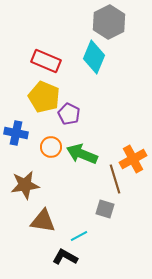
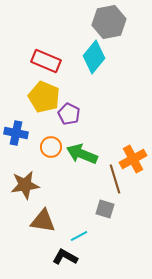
gray hexagon: rotated 16 degrees clockwise
cyan diamond: rotated 16 degrees clockwise
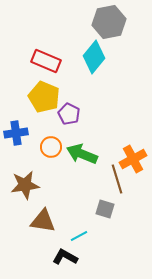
blue cross: rotated 20 degrees counterclockwise
brown line: moved 2 px right
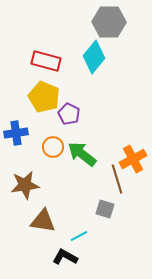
gray hexagon: rotated 12 degrees clockwise
red rectangle: rotated 8 degrees counterclockwise
orange circle: moved 2 px right
green arrow: rotated 16 degrees clockwise
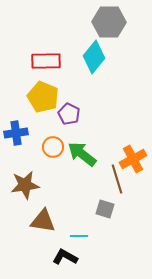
red rectangle: rotated 16 degrees counterclockwise
yellow pentagon: moved 1 px left
cyan line: rotated 30 degrees clockwise
